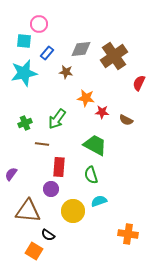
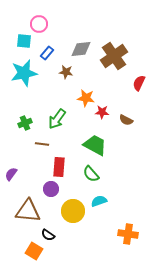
green semicircle: moved 1 px up; rotated 24 degrees counterclockwise
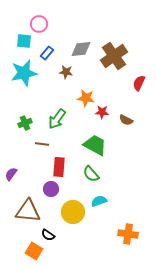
yellow circle: moved 1 px down
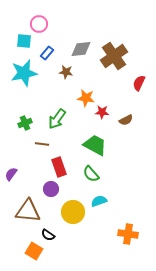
brown semicircle: rotated 56 degrees counterclockwise
red rectangle: rotated 24 degrees counterclockwise
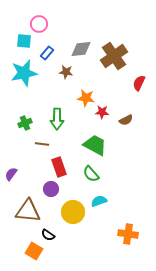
green arrow: rotated 35 degrees counterclockwise
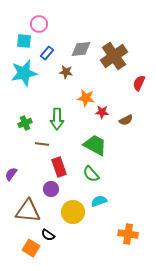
orange square: moved 3 px left, 3 px up
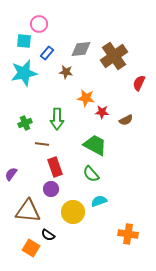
red rectangle: moved 4 px left
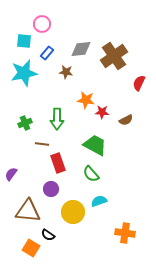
pink circle: moved 3 px right
orange star: moved 2 px down
red rectangle: moved 3 px right, 4 px up
orange cross: moved 3 px left, 1 px up
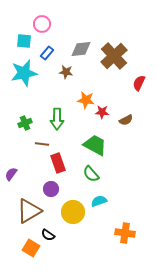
brown cross: rotated 8 degrees counterclockwise
brown triangle: moved 1 px right; rotated 36 degrees counterclockwise
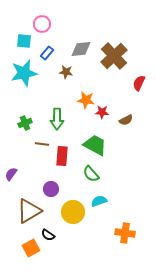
red rectangle: moved 4 px right, 7 px up; rotated 24 degrees clockwise
orange square: rotated 30 degrees clockwise
